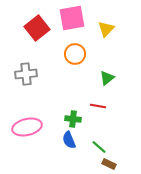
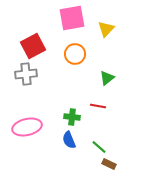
red square: moved 4 px left, 18 px down; rotated 10 degrees clockwise
green cross: moved 1 px left, 2 px up
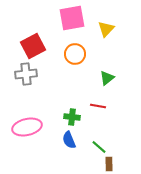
brown rectangle: rotated 64 degrees clockwise
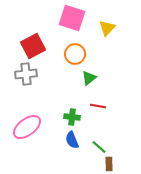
pink square: rotated 28 degrees clockwise
yellow triangle: moved 1 px right, 1 px up
green triangle: moved 18 px left
pink ellipse: rotated 24 degrees counterclockwise
blue semicircle: moved 3 px right
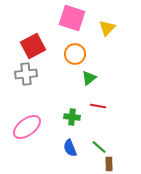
blue semicircle: moved 2 px left, 8 px down
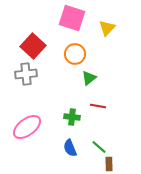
red square: rotated 20 degrees counterclockwise
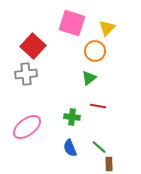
pink square: moved 5 px down
orange circle: moved 20 px right, 3 px up
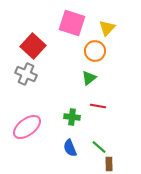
gray cross: rotated 30 degrees clockwise
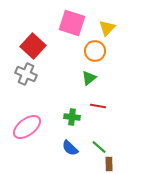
blue semicircle: rotated 24 degrees counterclockwise
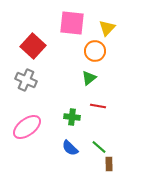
pink square: rotated 12 degrees counterclockwise
gray cross: moved 6 px down
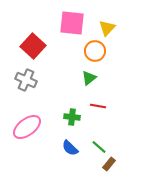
brown rectangle: rotated 40 degrees clockwise
